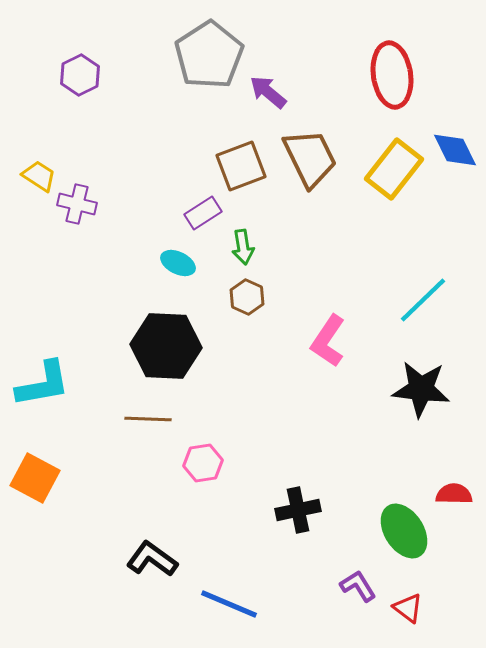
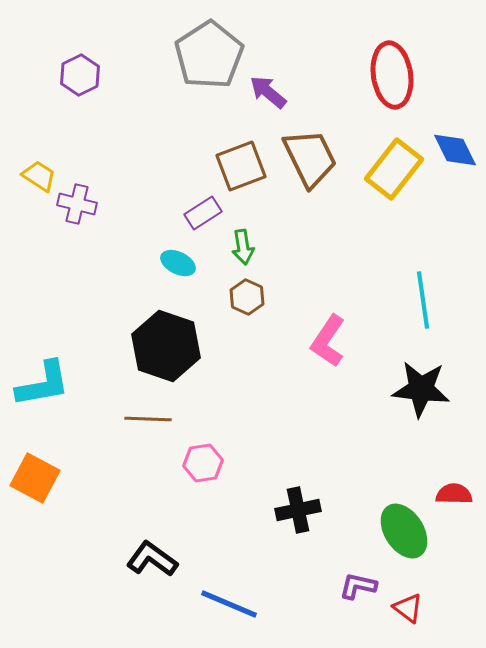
cyan line: rotated 54 degrees counterclockwise
black hexagon: rotated 16 degrees clockwise
purple L-shape: rotated 45 degrees counterclockwise
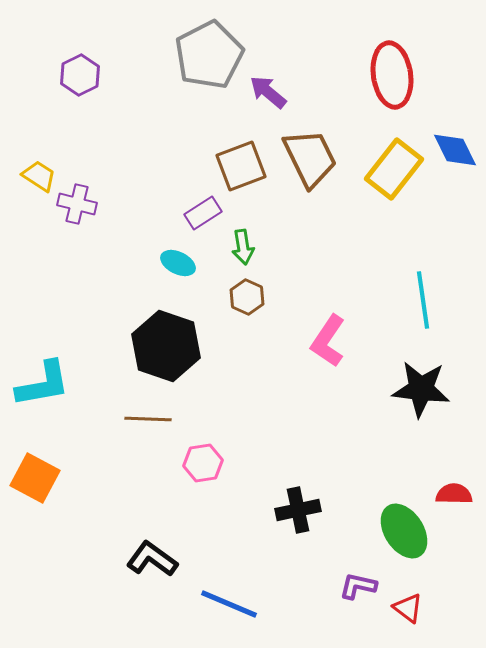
gray pentagon: rotated 6 degrees clockwise
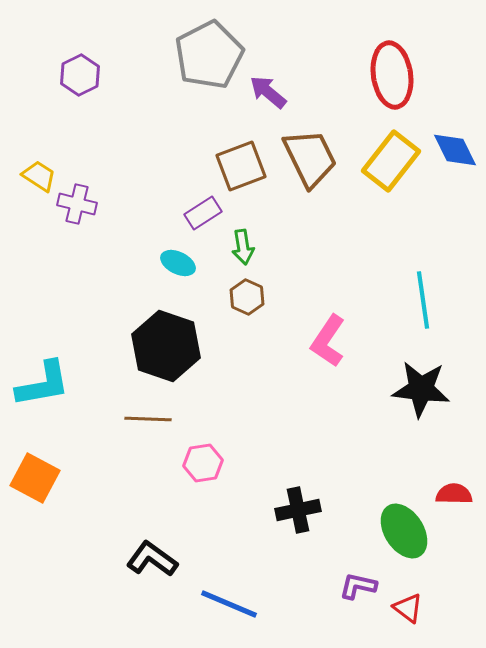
yellow rectangle: moved 3 px left, 8 px up
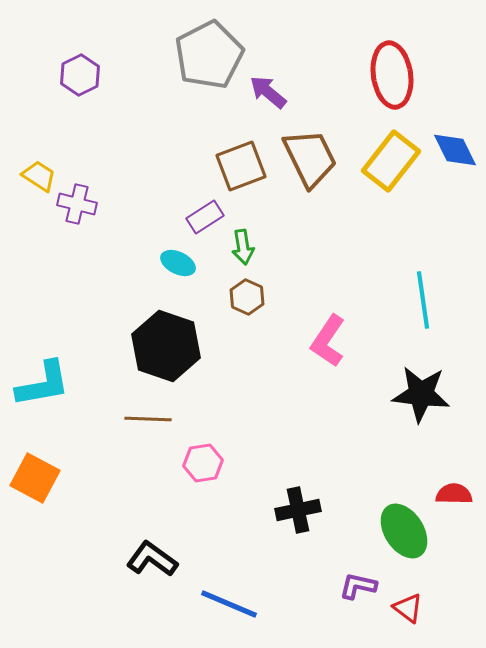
purple rectangle: moved 2 px right, 4 px down
black star: moved 5 px down
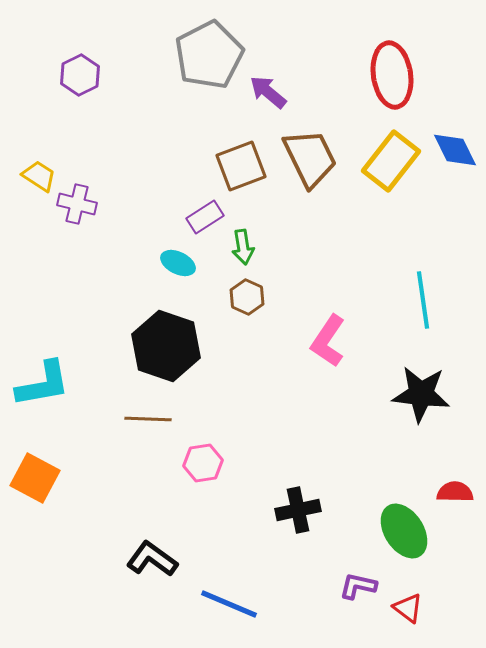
red semicircle: moved 1 px right, 2 px up
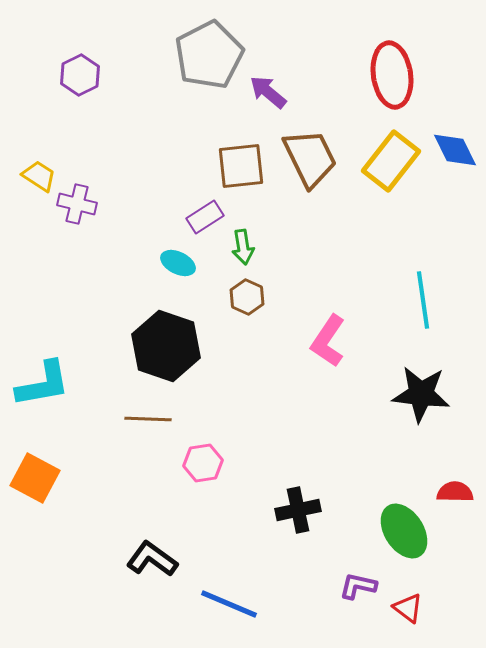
brown square: rotated 15 degrees clockwise
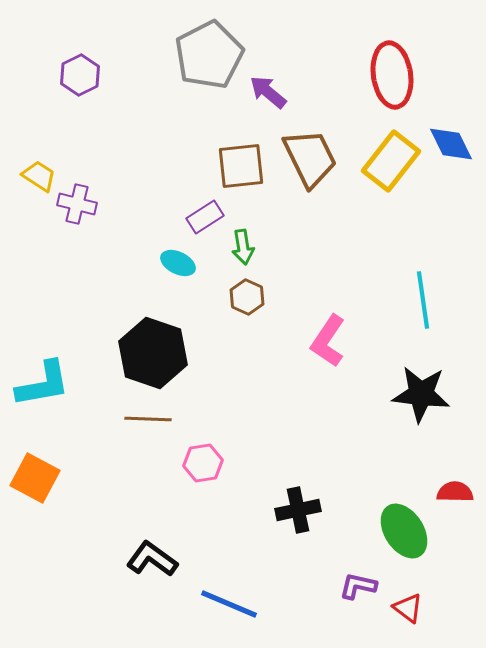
blue diamond: moved 4 px left, 6 px up
black hexagon: moved 13 px left, 7 px down
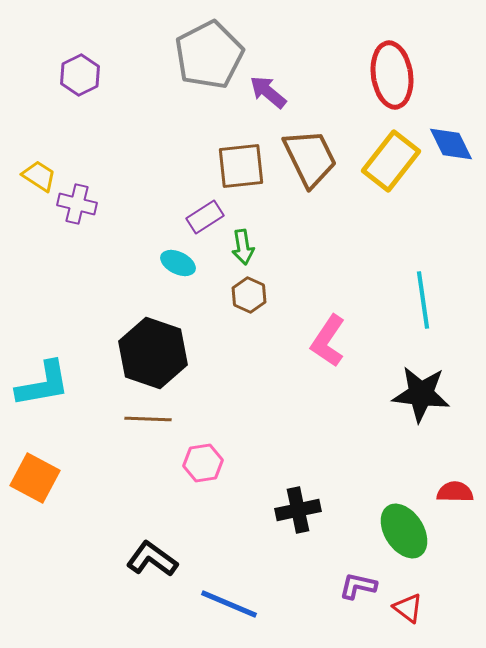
brown hexagon: moved 2 px right, 2 px up
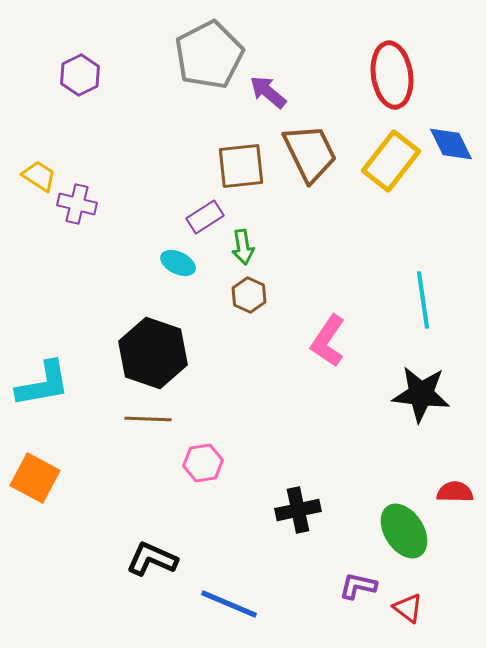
brown trapezoid: moved 5 px up
black L-shape: rotated 12 degrees counterclockwise
